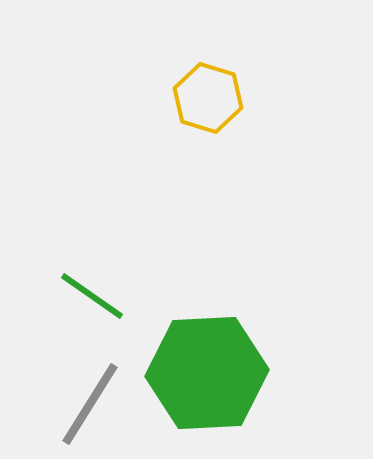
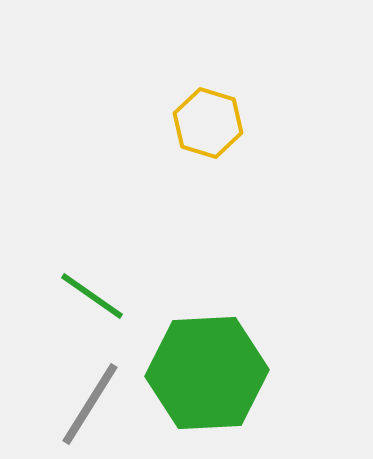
yellow hexagon: moved 25 px down
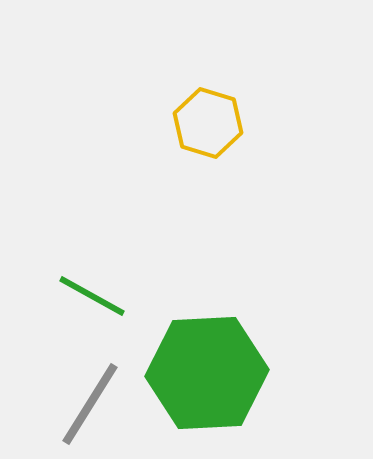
green line: rotated 6 degrees counterclockwise
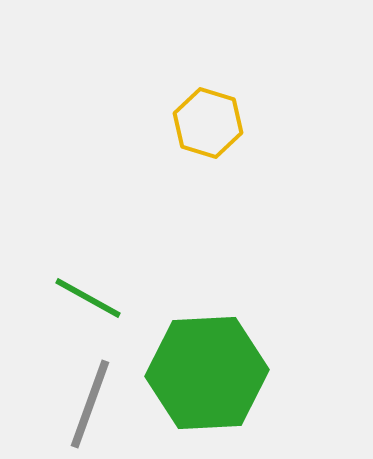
green line: moved 4 px left, 2 px down
gray line: rotated 12 degrees counterclockwise
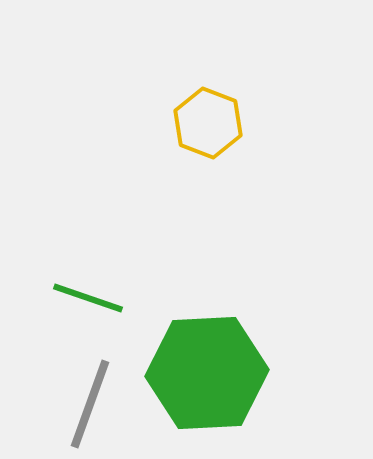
yellow hexagon: rotated 4 degrees clockwise
green line: rotated 10 degrees counterclockwise
